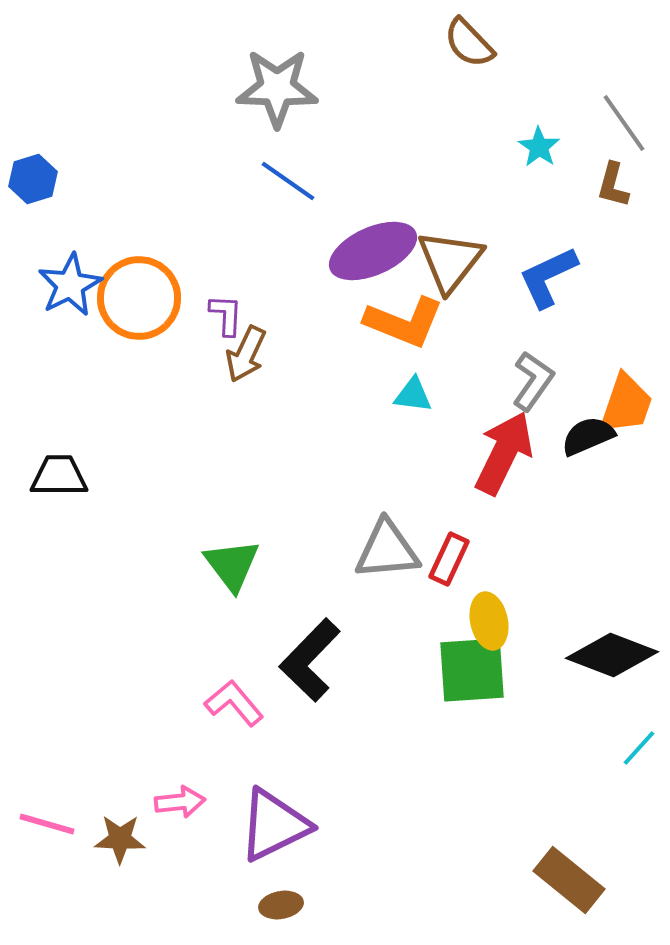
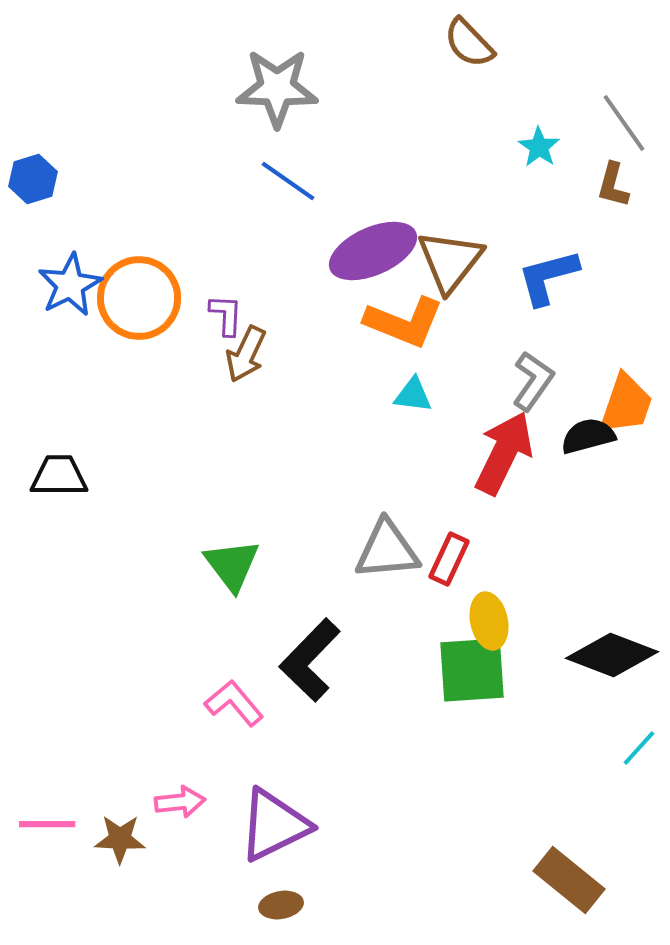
blue L-shape: rotated 10 degrees clockwise
black semicircle: rotated 8 degrees clockwise
pink line: rotated 16 degrees counterclockwise
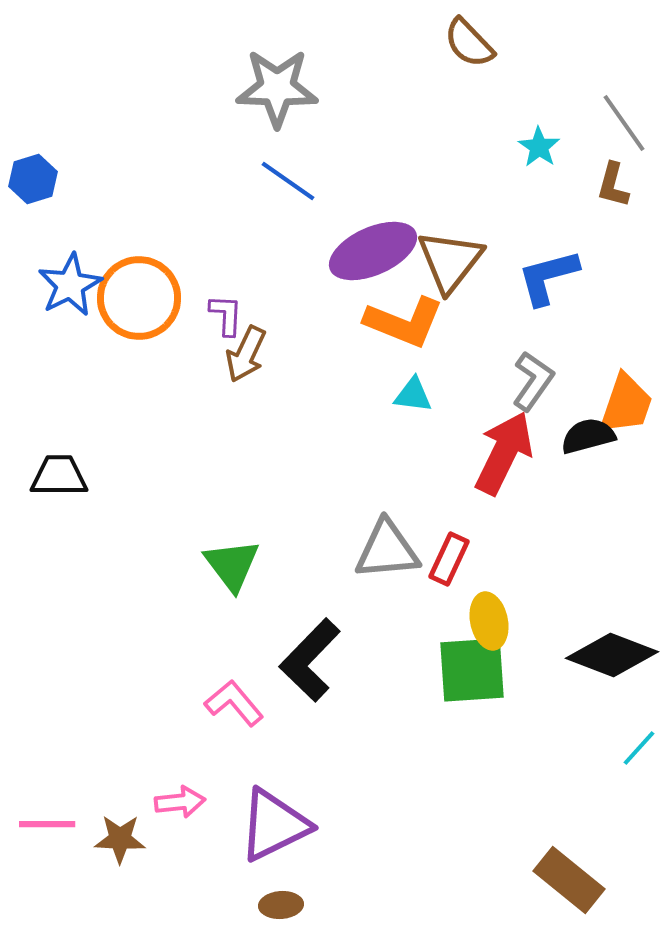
brown ellipse: rotated 6 degrees clockwise
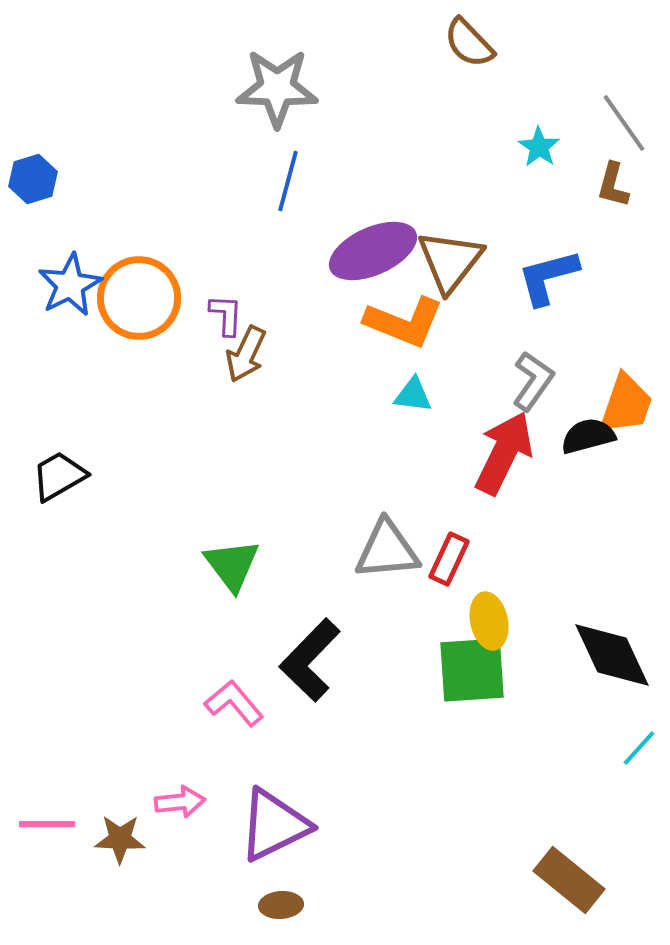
blue line: rotated 70 degrees clockwise
black trapezoid: rotated 30 degrees counterclockwise
black diamond: rotated 44 degrees clockwise
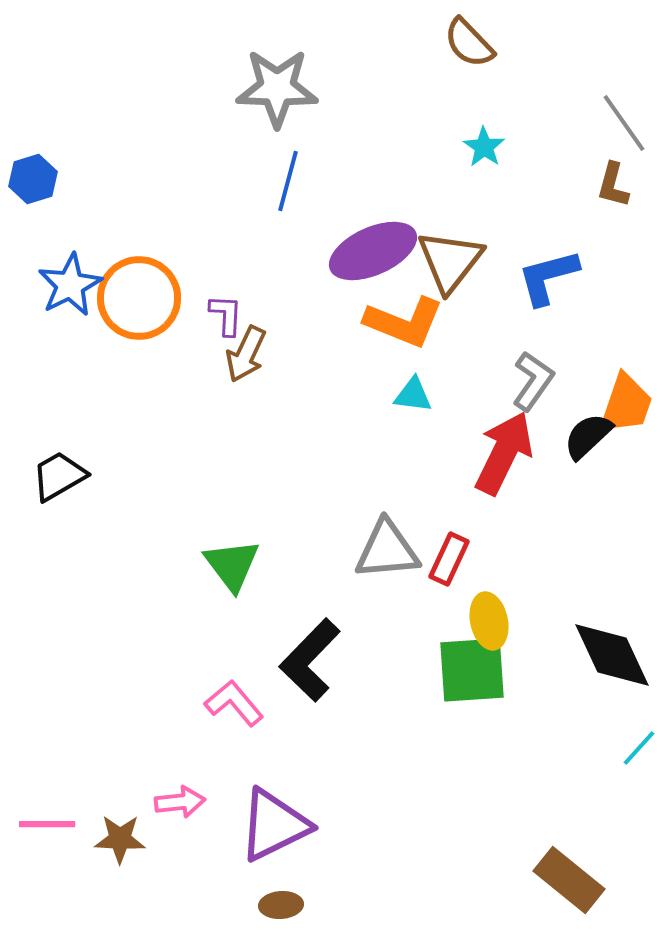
cyan star: moved 55 px left
black semicircle: rotated 28 degrees counterclockwise
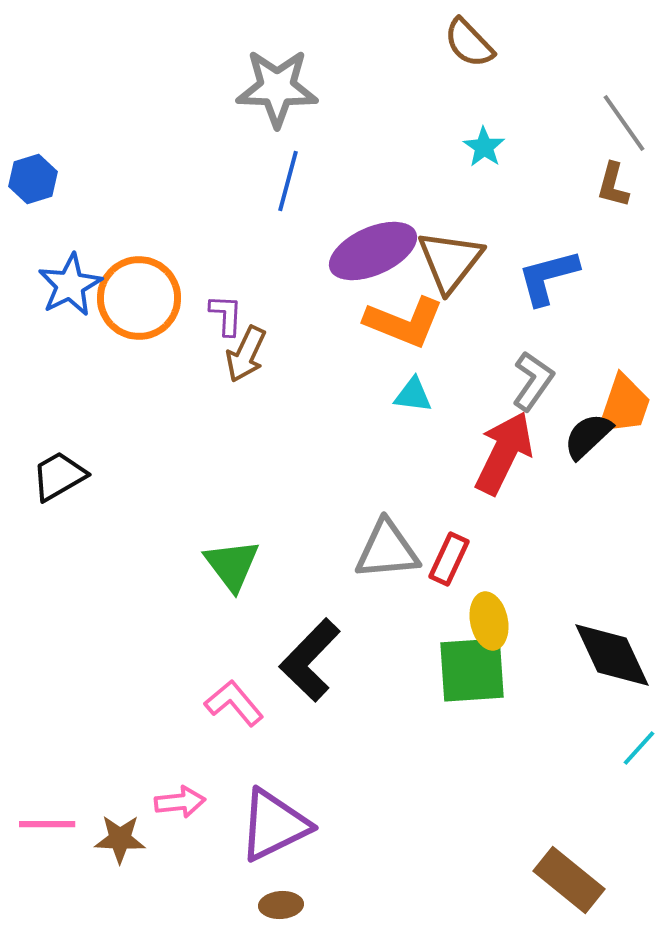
orange trapezoid: moved 2 px left, 1 px down
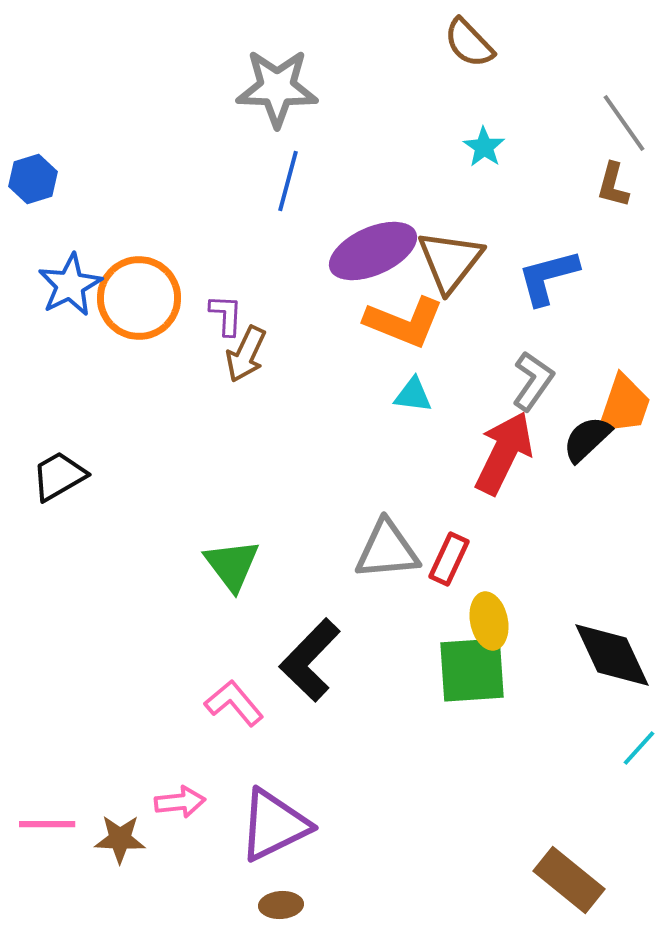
black semicircle: moved 1 px left, 3 px down
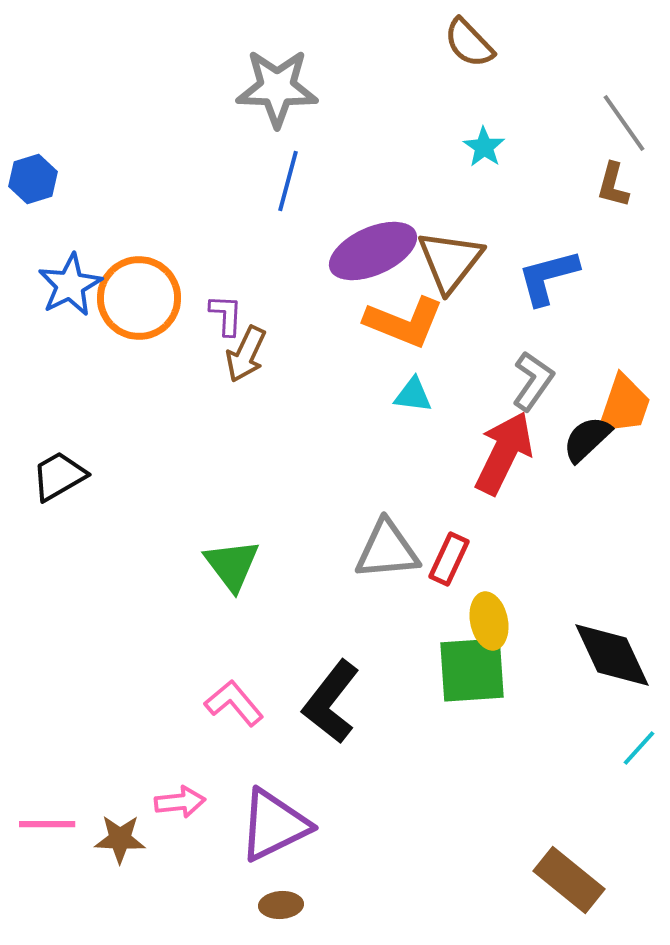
black L-shape: moved 21 px right, 42 px down; rotated 6 degrees counterclockwise
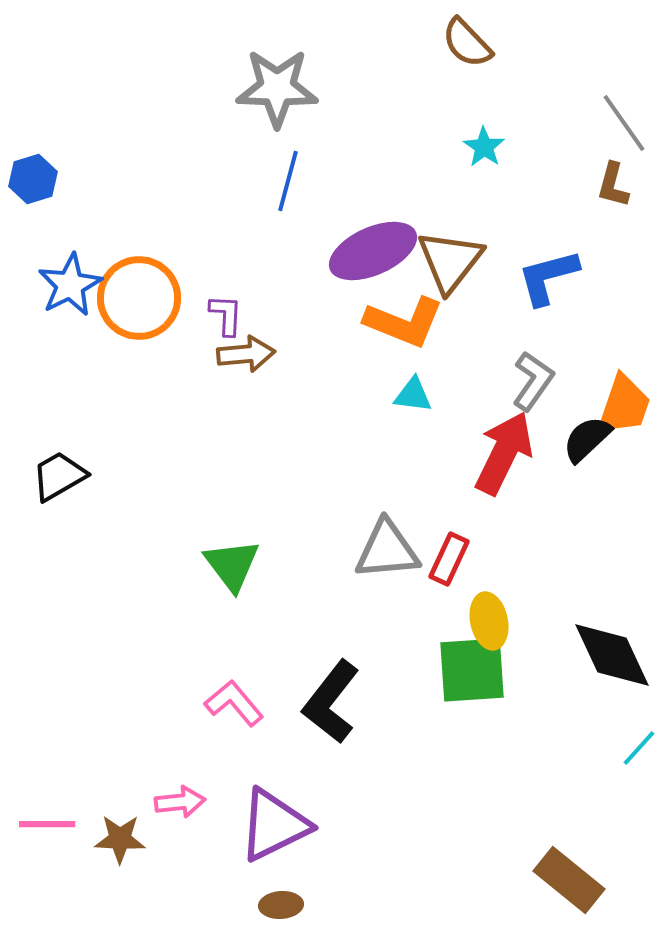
brown semicircle: moved 2 px left
brown arrow: rotated 120 degrees counterclockwise
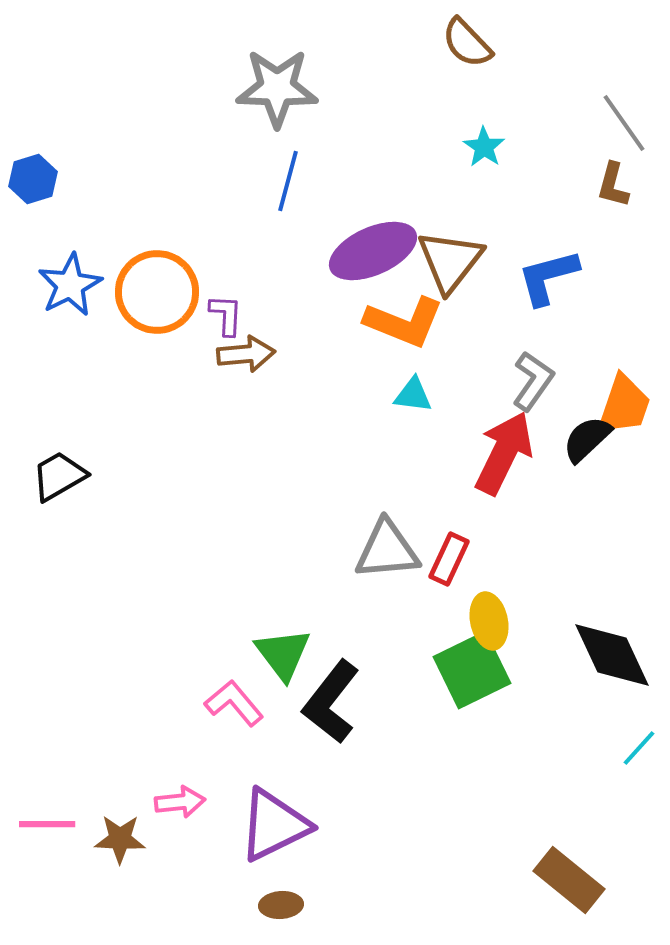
orange circle: moved 18 px right, 6 px up
green triangle: moved 51 px right, 89 px down
green square: rotated 22 degrees counterclockwise
